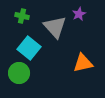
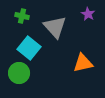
purple star: moved 9 px right; rotated 16 degrees counterclockwise
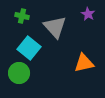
orange triangle: moved 1 px right
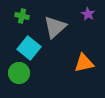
gray triangle: rotated 30 degrees clockwise
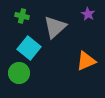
orange triangle: moved 2 px right, 2 px up; rotated 10 degrees counterclockwise
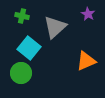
green circle: moved 2 px right
